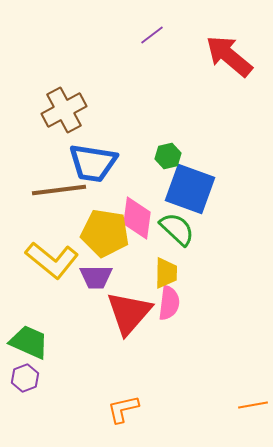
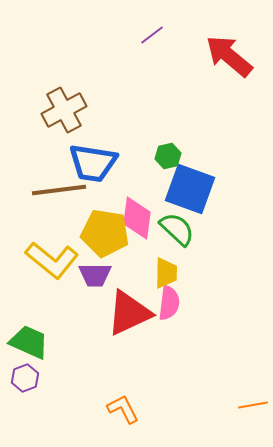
purple trapezoid: moved 1 px left, 2 px up
red triangle: rotated 24 degrees clockwise
orange L-shape: rotated 76 degrees clockwise
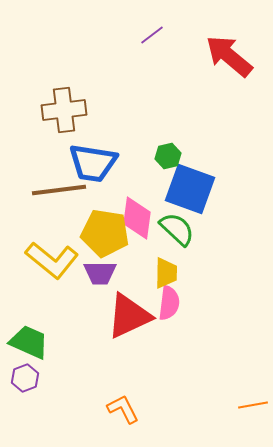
brown cross: rotated 21 degrees clockwise
purple trapezoid: moved 5 px right, 2 px up
red triangle: moved 3 px down
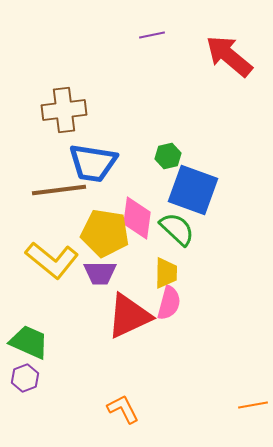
purple line: rotated 25 degrees clockwise
blue square: moved 3 px right, 1 px down
pink semicircle: rotated 8 degrees clockwise
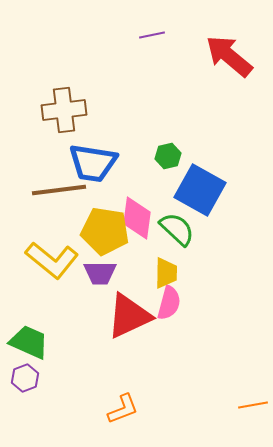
blue square: moved 7 px right; rotated 9 degrees clockwise
yellow pentagon: moved 2 px up
orange L-shape: rotated 96 degrees clockwise
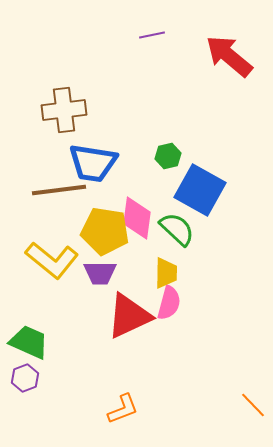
orange line: rotated 56 degrees clockwise
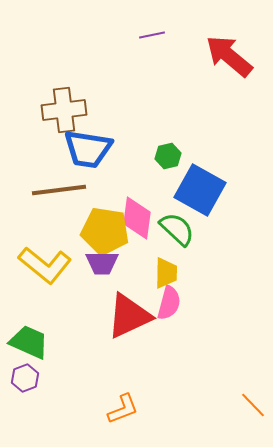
blue trapezoid: moved 5 px left, 14 px up
yellow L-shape: moved 7 px left, 5 px down
purple trapezoid: moved 2 px right, 10 px up
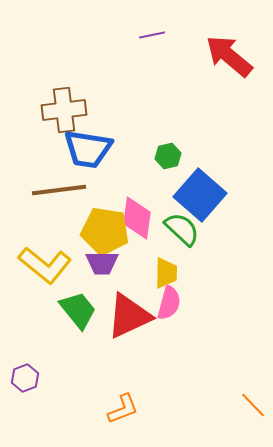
blue square: moved 5 px down; rotated 12 degrees clockwise
green semicircle: moved 5 px right
green trapezoid: moved 49 px right, 32 px up; rotated 27 degrees clockwise
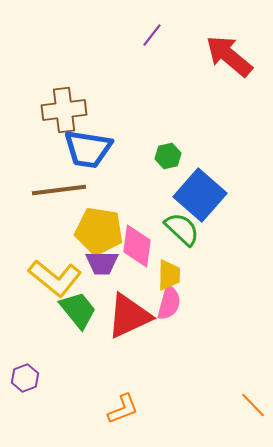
purple line: rotated 40 degrees counterclockwise
pink diamond: moved 28 px down
yellow pentagon: moved 6 px left
yellow L-shape: moved 10 px right, 13 px down
yellow trapezoid: moved 3 px right, 2 px down
